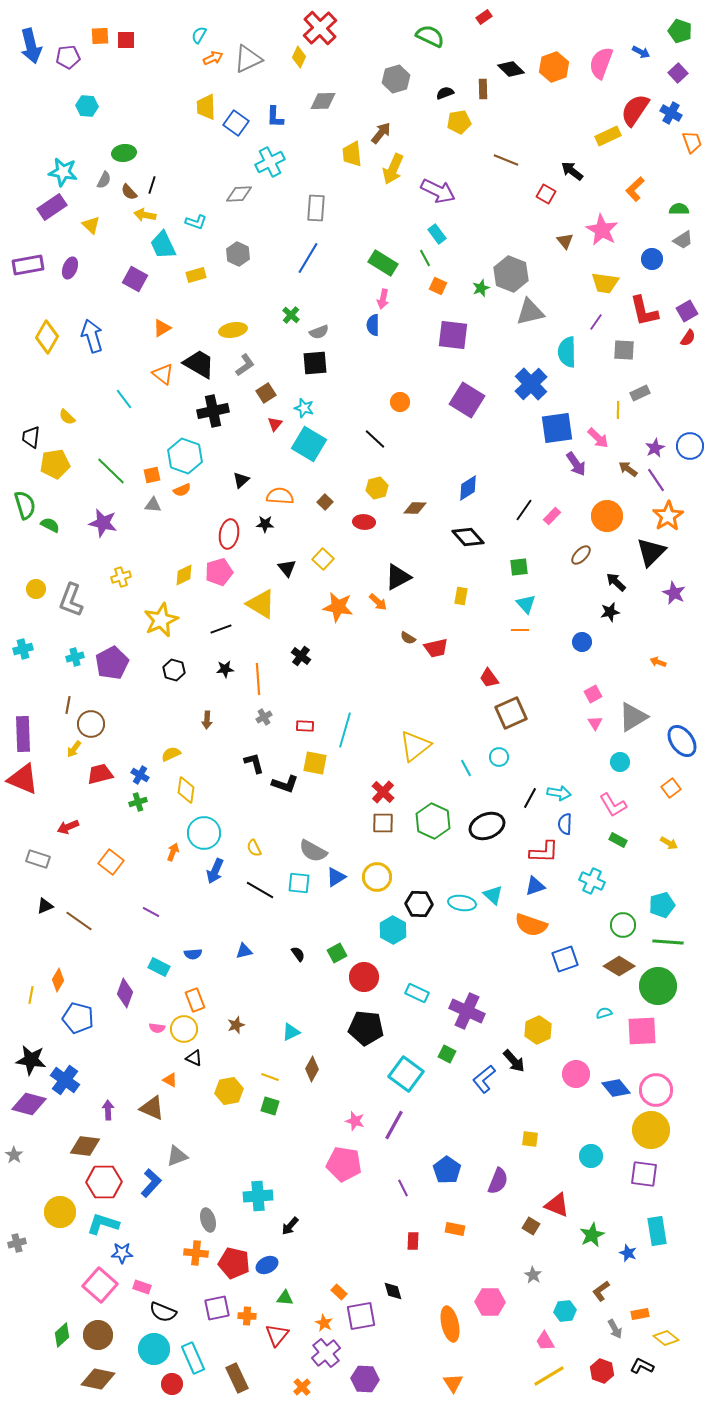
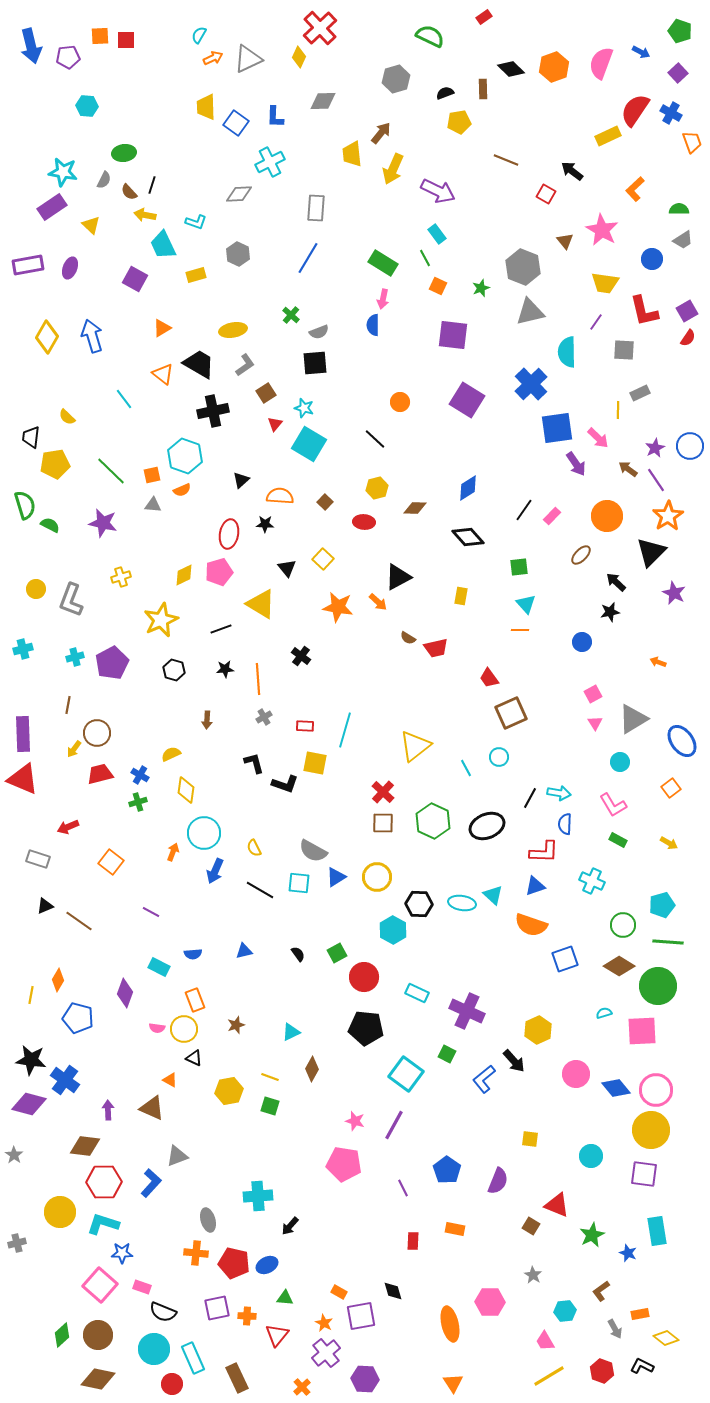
gray hexagon at (511, 274): moved 12 px right, 7 px up
gray triangle at (633, 717): moved 2 px down
brown circle at (91, 724): moved 6 px right, 9 px down
orange rectangle at (339, 1292): rotated 14 degrees counterclockwise
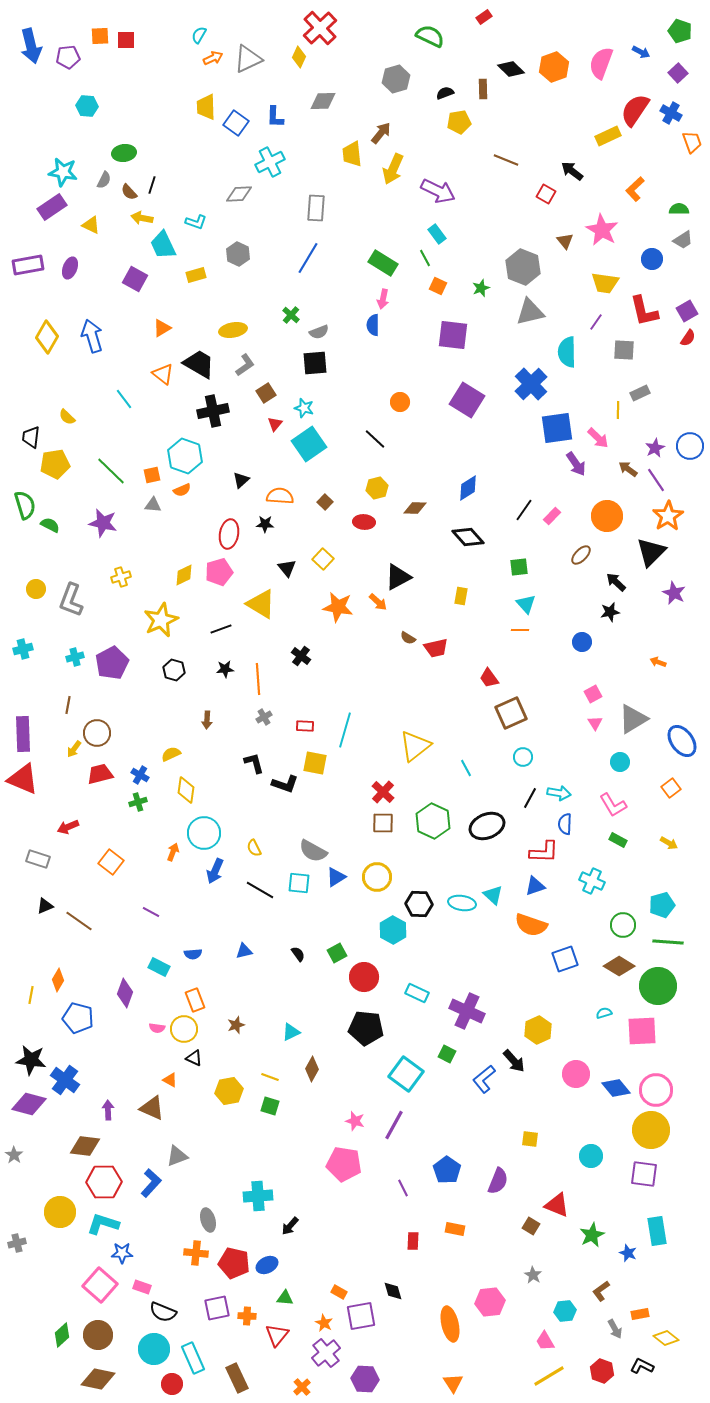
yellow arrow at (145, 215): moved 3 px left, 3 px down
yellow triangle at (91, 225): rotated 18 degrees counterclockwise
cyan square at (309, 444): rotated 24 degrees clockwise
cyan circle at (499, 757): moved 24 px right
pink hexagon at (490, 1302): rotated 8 degrees counterclockwise
